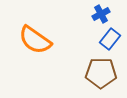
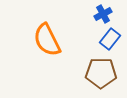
blue cross: moved 2 px right
orange semicircle: moved 12 px right; rotated 28 degrees clockwise
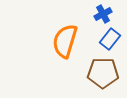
orange semicircle: moved 18 px right, 1 px down; rotated 44 degrees clockwise
brown pentagon: moved 2 px right
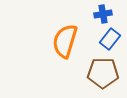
blue cross: rotated 18 degrees clockwise
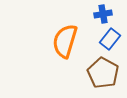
brown pentagon: rotated 28 degrees clockwise
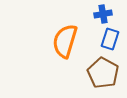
blue rectangle: rotated 20 degrees counterclockwise
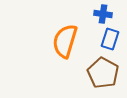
blue cross: rotated 18 degrees clockwise
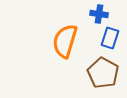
blue cross: moved 4 px left
blue rectangle: moved 1 px up
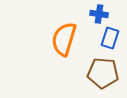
orange semicircle: moved 1 px left, 2 px up
brown pentagon: rotated 24 degrees counterclockwise
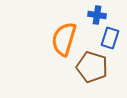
blue cross: moved 2 px left, 1 px down
brown pentagon: moved 11 px left, 6 px up; rotated 12 degrees clockwise
